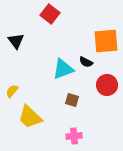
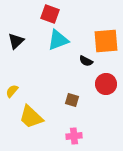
red square: rotated 18 degrees counterclockwise
black triangle: rotated 24 degrees clockwise
black semicircle: moved 1 px up
cyan triangle: moved 5 px left, 29 px up
red circle: moved 1 px left, 1 px up
yellow trapezoid: moved 1 px right
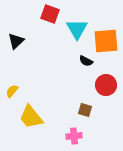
cyan triangle: moved 19 px right, 11 px up; rotated 40 degrees counterclockwise
red circle: moved 1 px down
brown square: moved 13 px right, 10 px down
yellow trapezoid: rotated 8 degrees clockwise
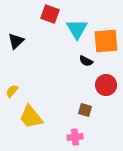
pink cross: moved 1 px right, 1 px down
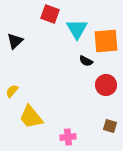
black triangle: moved 1 px left
brown square: moved 25 px right, 16 px down
pink cross: moved 7 px left
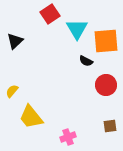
red square: rotated 36 degrees clockwise
brown square: rotated 24 degrees counterclockwise
pink cross: rotated 14 degrees counterclockwise
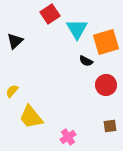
orange square: moved 1 px down; rotated 12 degrees counterclockwise
pink cross: rotated 14 degrees counterclockwise
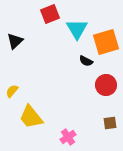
red square: rotated 12 degrees clockwise
brown square: moved 3 px up
